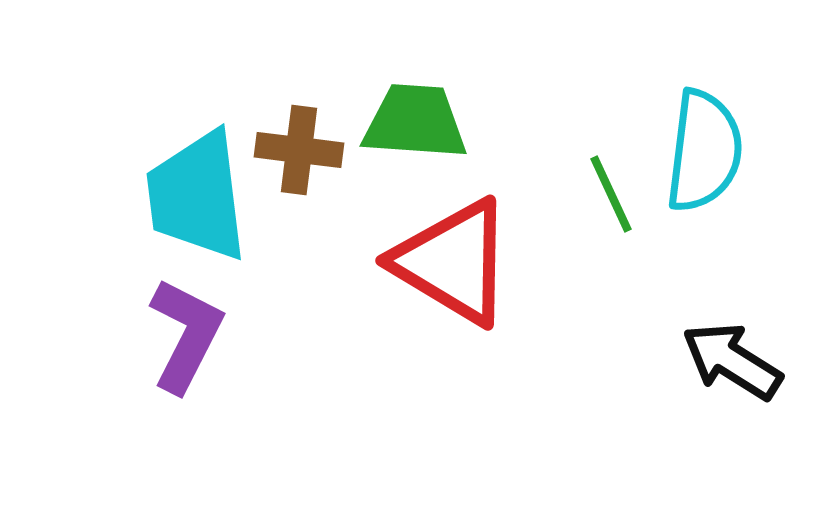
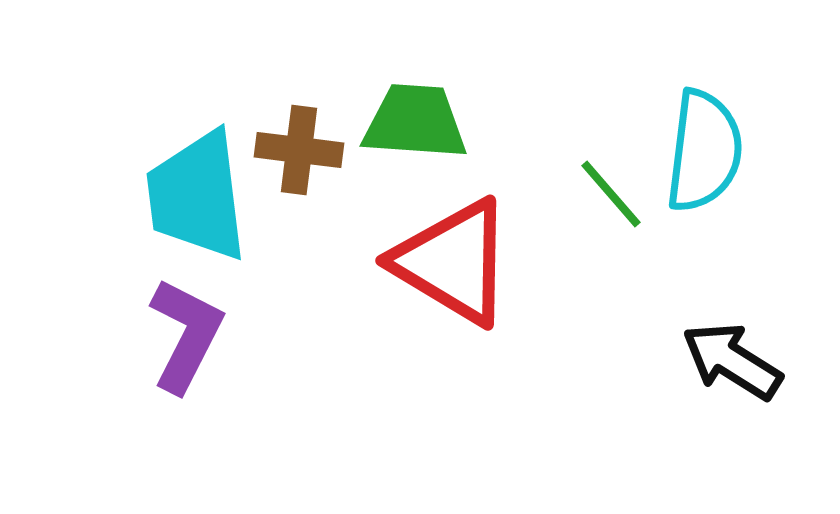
green line: rotated 16 degrees counterclockwise
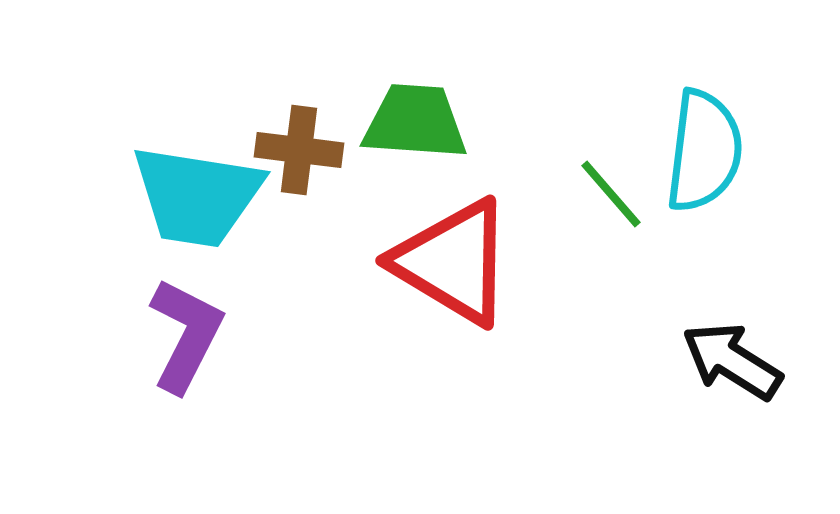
cyan trapezoid: rotated 74 degrees counterclockwise
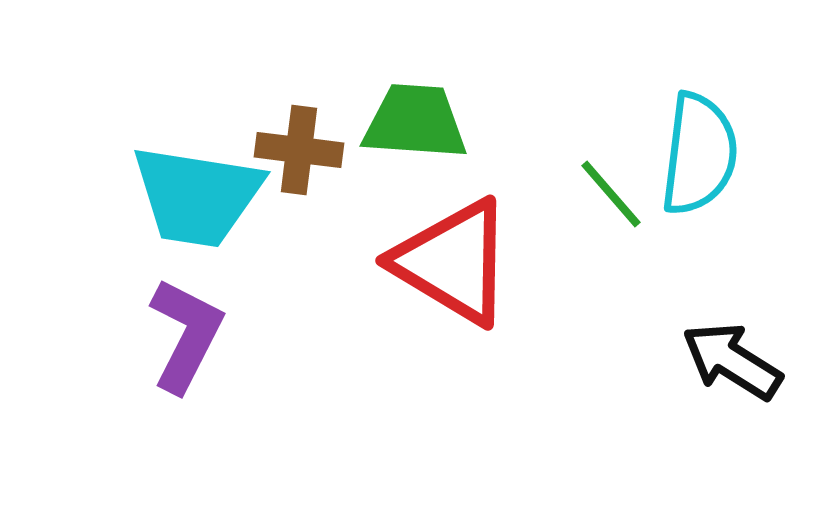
cyan semicircle: moved 5 px left, 3 px down
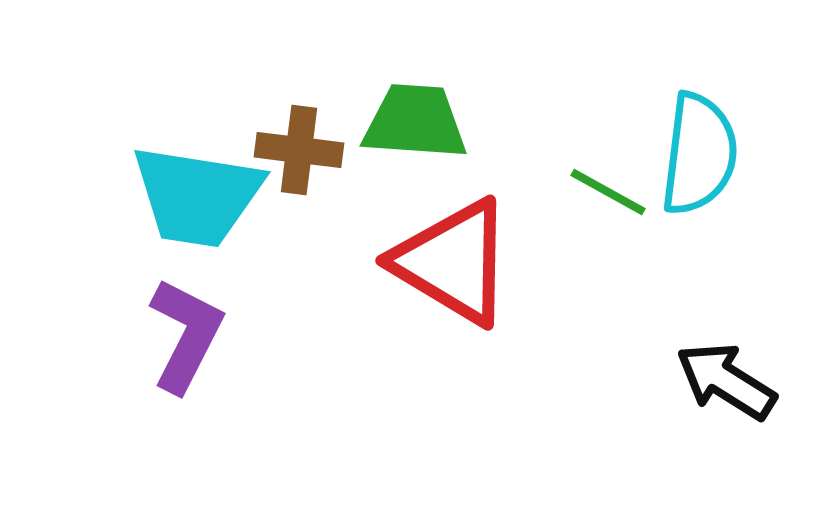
green line: moved 3 px left, 2 px up; rotated 20 degrees counterclockwise
black arrow: moved 6 px left, 20 px down
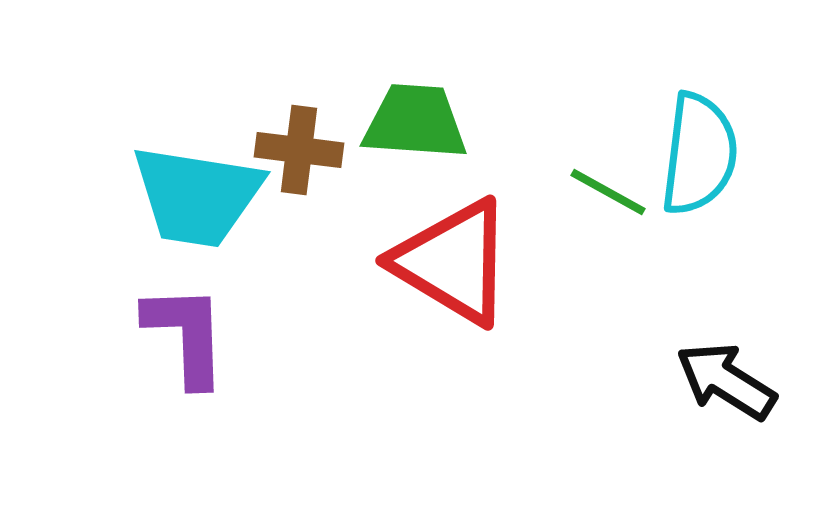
purple L-shape: rotated 29 degrees counterclockwise
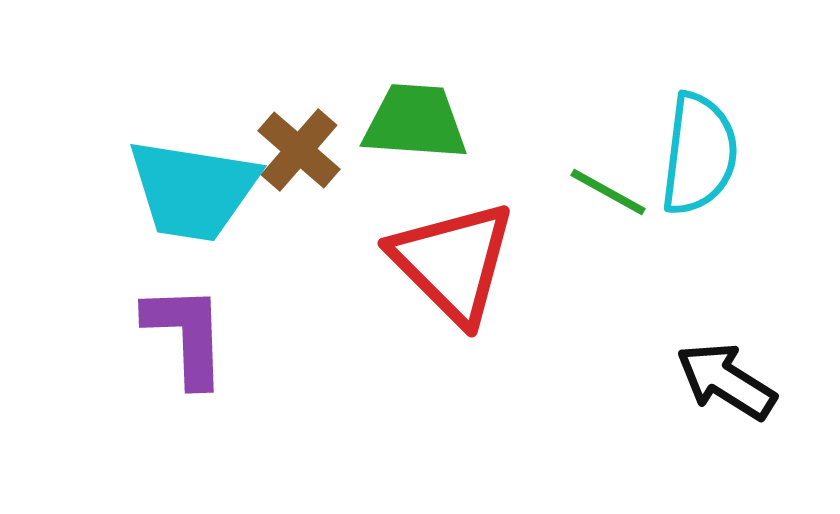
brown cross: rotated 34 degrees clockwise
cyan trapezoid: moved 4 px left, 6 px up
red triangle: rotated 14 degrees clockwise
